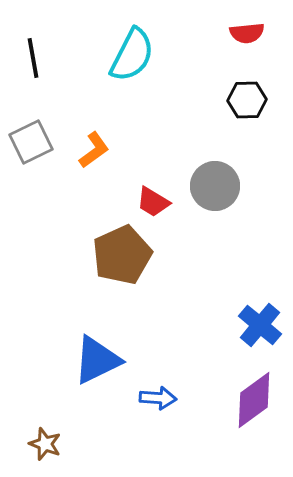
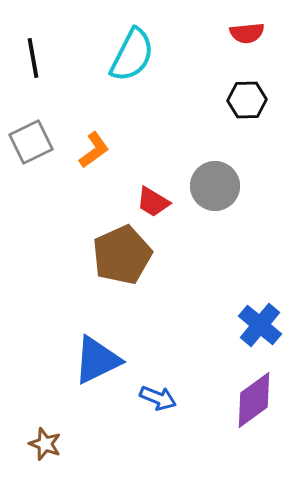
blue arrow: rotated 18 degrees clockwise
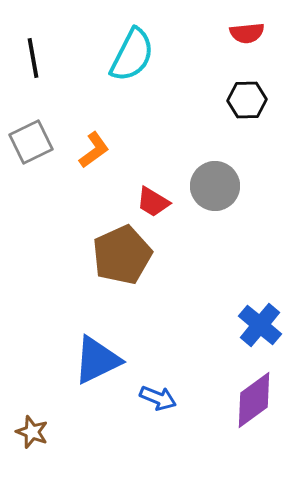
brown star: moved 13 px left, 12 px up
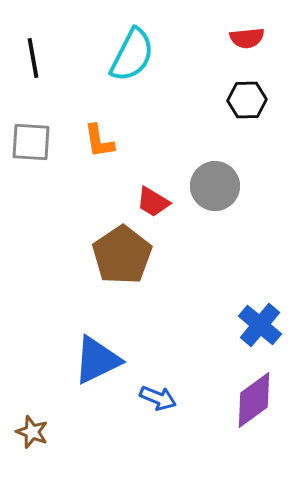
red semicircle: moved 5 px down
gray square: rotated 30 degrees clockwise
orange L-shape: moved 5 px right, 9 px up; rotated 117 degrees clockwise
brown pentagon: rotated 10 degrees counterclockwise
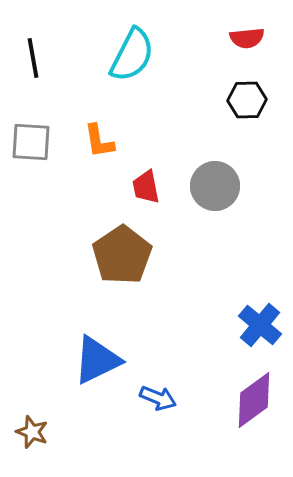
red trapezoid: moved 7 px left, 15 px up; rotated 48 degrees clockwise
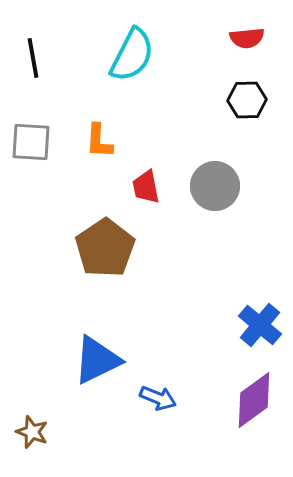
orange L-shape: rotated 12 degrees clockwise
brown pentagon: moved 17 px left, 7 px up
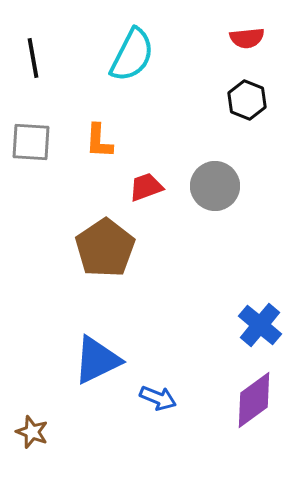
black hexagon: rotated 24 degrees clockwise
red trapezoid: rotated 81 degrees clockwise
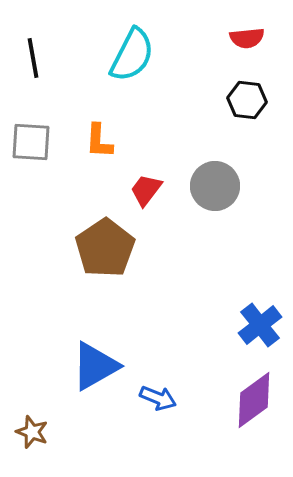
black hexagon: rotated 15 degrees counterclockwise
red trapezoid: moved 3 px down; rotated 33 degrees counterclockwise
blue cross: rotated 12 degrees clockwise
blue triangle: moved 2 px left, 6 px down; rotated 4 degrees counterclockwise
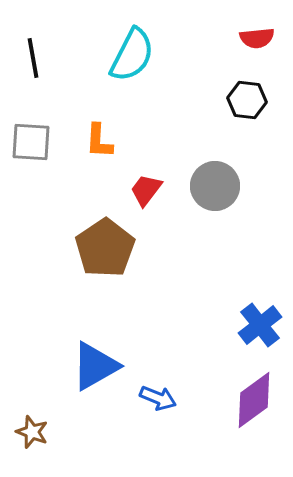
red semicircle: moved 10 px right
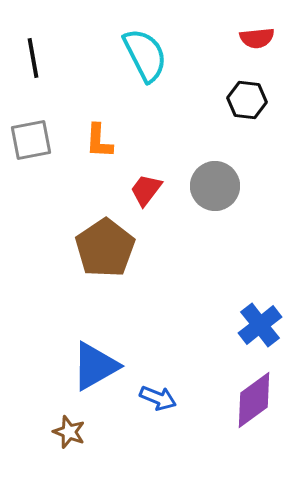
cyan semicircle: moved 13 px right; rotated 54 degrees counterclockwise
gray square: moved 2 px up; rotated 15 degrees counterclockwise
brown star: moved 37 px right
